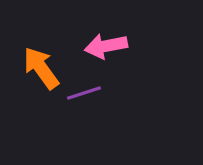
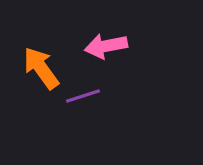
purple line: moved 1 px left, 3 px down
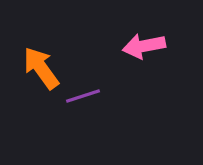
pink arrow: moved 38 px right
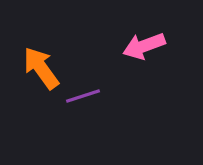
pink arrow: rotated 9 degrees counterclockwise
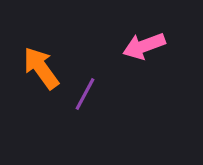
purple line: moved 2 px right, 2 px up; rotated 44 degrees counterclockwise
